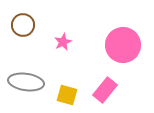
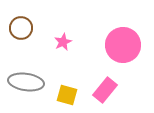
brown circle: moved 2 px left, 3 px down
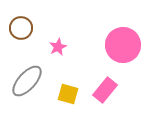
pink star: moved 5 px left, 5 px down
gray ellipse: moved 1 px right, 1 px up; rotated 56 degrees counterclockwise
yellow square: moved 1 px right, 1 px up
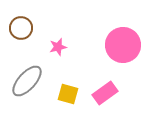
pink star: rotated 12 degrees clockwise
pink rectangle: moved 3 px down; rotated 15 degrees clockwise
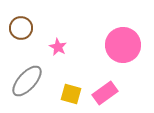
pink star: rotated 30 degrees counterclockwise
yellow square: moved 3 px right
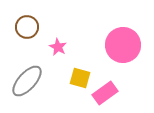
brown circle: moved 6 px right, 1 px up
yellow square: moved 9 px right, 16 px up
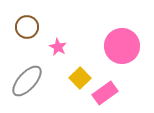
pink circle: moved 1 px left, 1 px down
yellow square: rotated 30 degrees clockwise
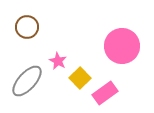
pink star: moved 14 px down
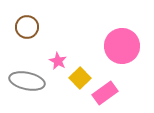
gray ellipse: rotated 60 degrees clockwise
